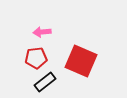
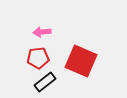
red pentagon: moved 2 px right
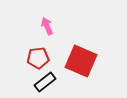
pink arrow: moved 5 px right, 6 px up; rotated 72 degrees clockwise
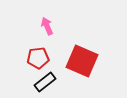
red square: moved 1 px right
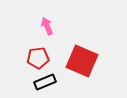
black rectangle: rotated 15 degrees clockwise
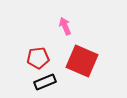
pink arrow: moved 18 px right
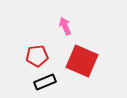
red pentagon: moved 1 px left, 2 px up
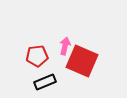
pink arrow: moved 20 px down; rotated 36 degrees clockwise
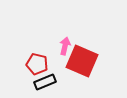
red pentagon: moved 8 px down; rotated 20 degrees clockwise
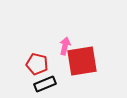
red square: rotated 32 degrees counterclockwise
black rectangle: moved 2 px down
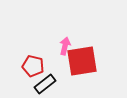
red pentagon: moved 4 px left, 2 px down
black rectangle: rotated 15 degrees counterclockwise
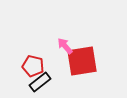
pink arrow: rotated 54 degrees counterclockwise
black rectangle: moved 5 px left, 2 px up
